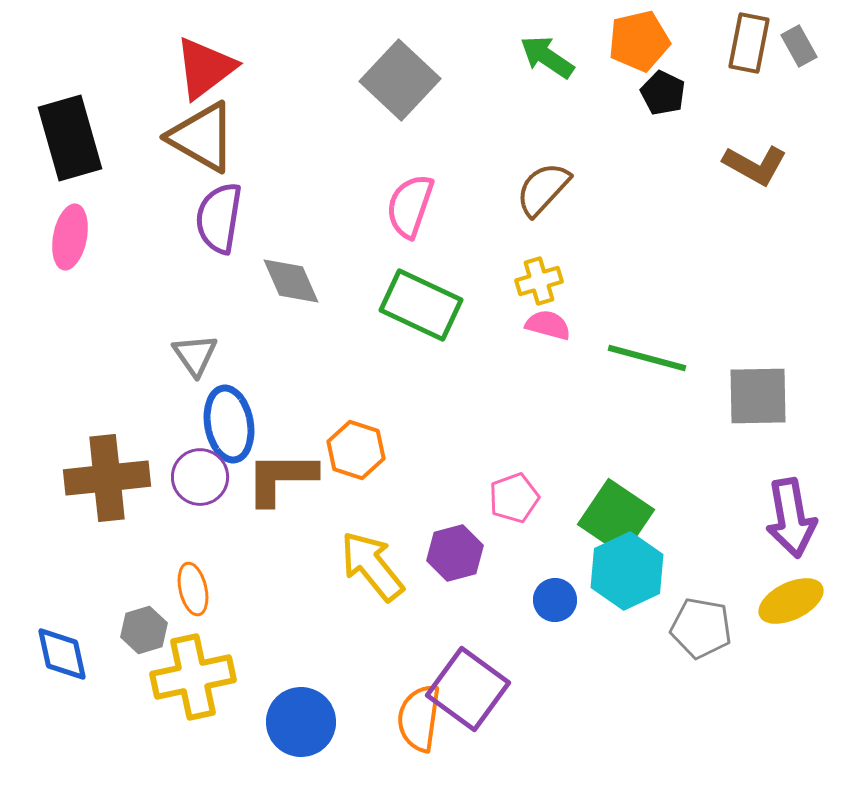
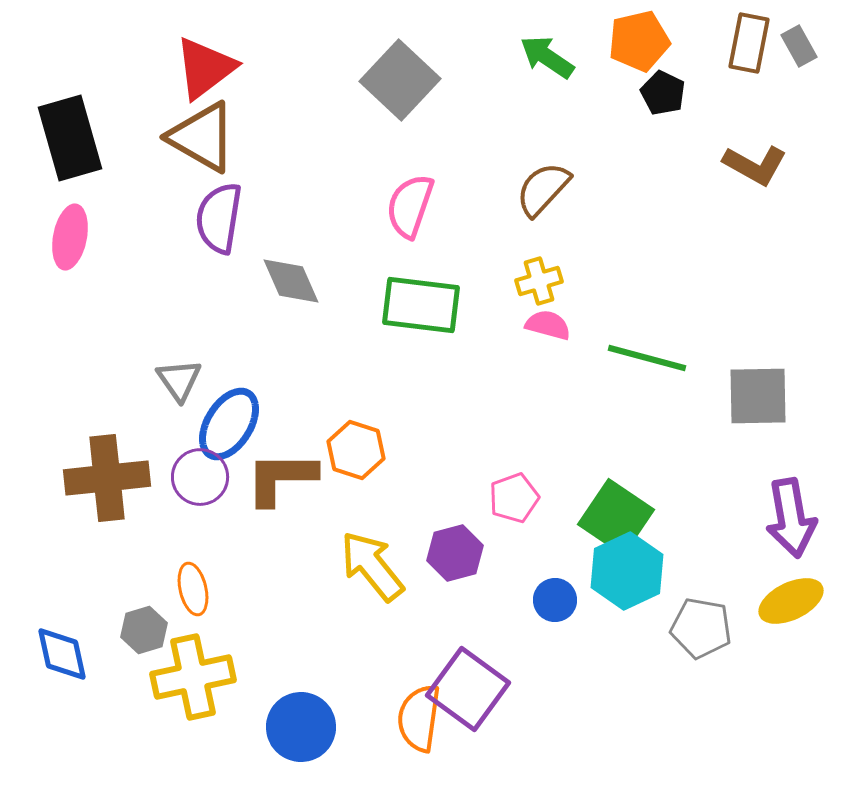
green rectangle at (421, 305): rotated 18 degrees counterclockwise
gray triangle at (195, 355): moved 16 px left, 25 px down
blue ellipse at (229, 424): rotated 42 degrees clockwise
blue circle at (301, 722): moved 5 px down
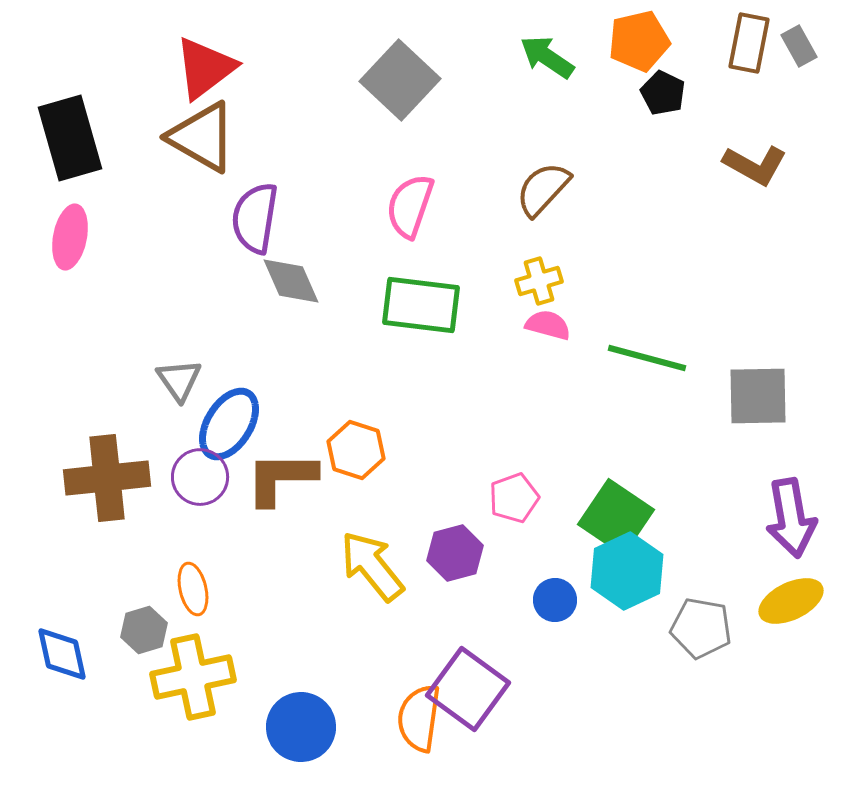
purple semicircle at (219, 218): moved 36 px right
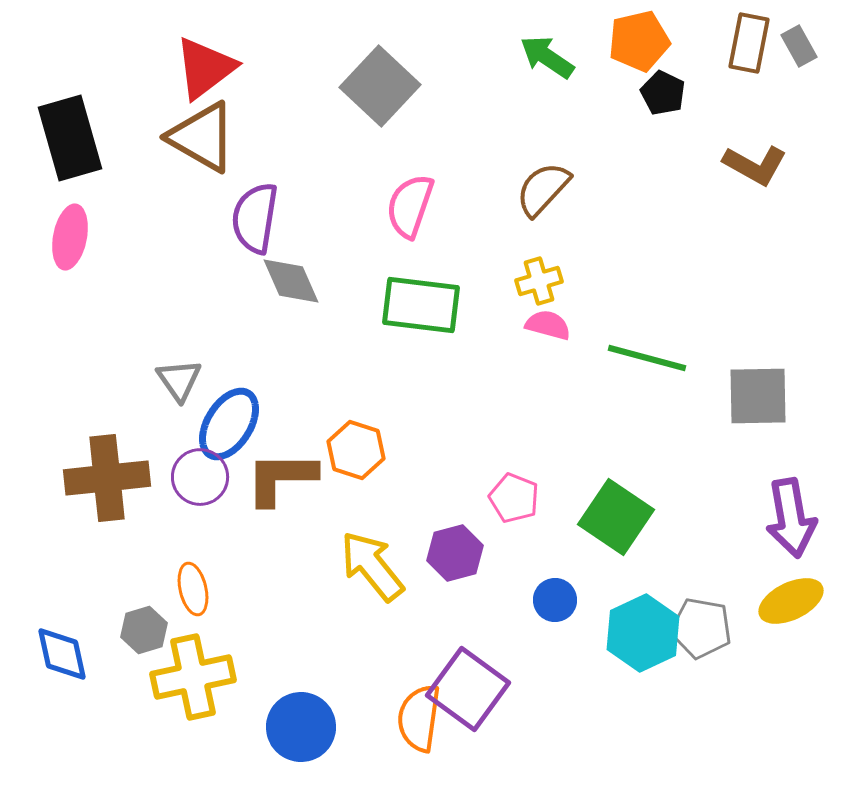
gray square at (400, 80): moved 20 px left, 6 px down
pink pentagon at (514, 498): rotated 30 degrees counterclockwise
cyan hexagon at (627, 571): moved 16 px right, 62 px down
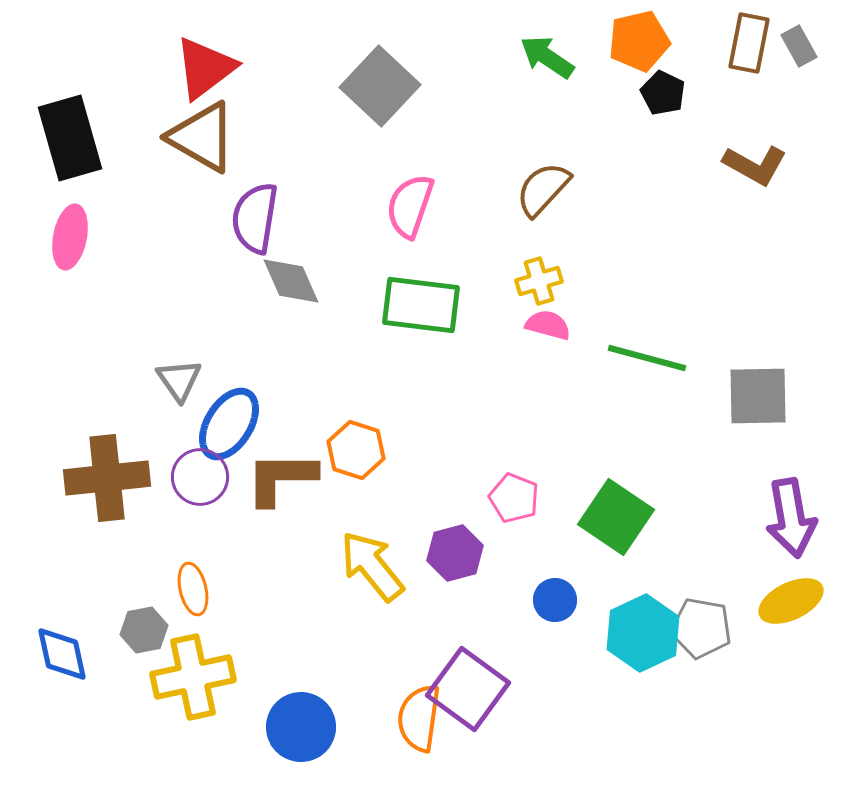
gray hexagon at (144, 630): rotated 6 degrees clockwise
